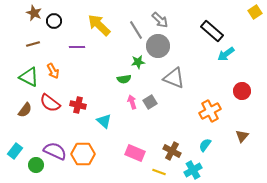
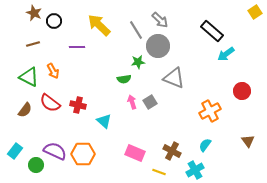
brown triangle: moved 6 px right, 5 px down; rotated 16 degrees counterclockwise
cyan cross: moved 2 px right
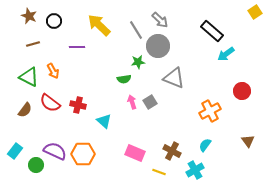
brown star: moved 5 px left, 3 px down
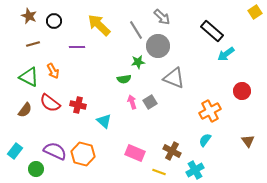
gray arrow: moved 2 px right, 3 px up
cyan semicircle: moved 5 px up
orange hexagon: rotated 15 degrees clockwise
green circle: moved 4 px down
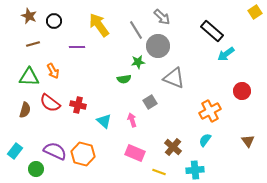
yellow arrow: rotated 10 degrees clockwise
green triangle: rotated 25 degrees counterclockwise
pink arrow: moved 18 px down
brown semicircle: rotated 21 degrees counterclockwise
brown cross: moved 1 px right, 4 px up; rotated 12 degrees clockwise
cyan cross: rotated 24 degrees clockwise
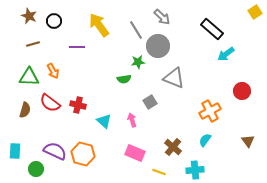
black rectangle: moved 2 px up
cyan rectangle: rotated 35 degrees counterclockwise
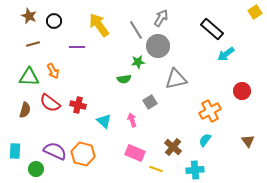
gray arrow: moved 1 px left, 1 px down; rotated 102 degrees counterclockwise
gray triangle: moved 2 px right, 1 px down; rotated 35 degrees counterclockwise
yellow line: moved 3 px left, 3 px up
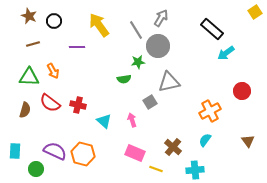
cyan arrow: moved 1 px up
gray triangle: moved 7 px left, 3 px down
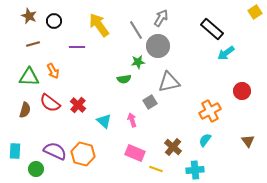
red cross: rotated 28 degrees clockwise
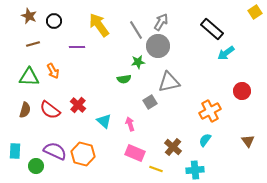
gray arrow: moved 4 px down
red semicircle: moved 7 px down
pink arrow: moved 2 px left, 4 px down
green circle: moved 3 px up
